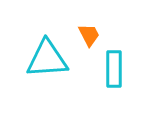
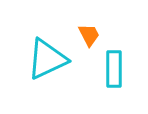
cyan triangle: rotated 21 degrees counterclockwise
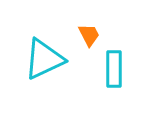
cyan triangle: moved 3 px left
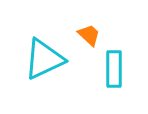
orange trapezoid: rotated 20 degrees counterclockwise
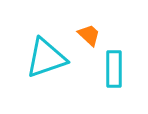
cyan triangle: moved 2 px right, 1 px up; rotated 6 degrees clockwise
